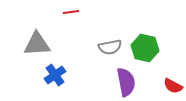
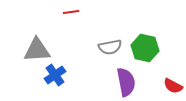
gray triangle: moved 6 px down
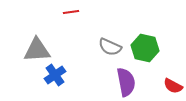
gray semicircle: rotated 35 degrees clockwise
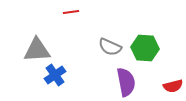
green hexagon: rotated 8 degrees counterclockwise
red semicircle: rotated 42 degrees counterclockwise
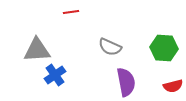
green hexagon: moved 19 px right
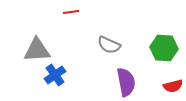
gray semicircle: moved 1 px left, 2 px up
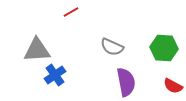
red line: rotated 21 degrees counterclockwise
gray semicircle: moved 3 px right, 2 px down
red semicircle: rotated 42 degrees clockwise
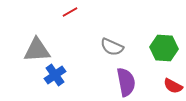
red line: moved 1 px left
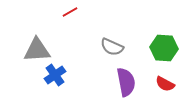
red semicircle: moved 8 px left, 2 px up
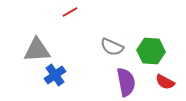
green hexagon: moved 13 px left, 3 px down
red semicircle: moved 2 px up
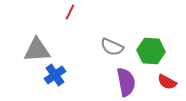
red line: rotated 35 degrees counterclockwise
red semicircle: moved 2 px right
